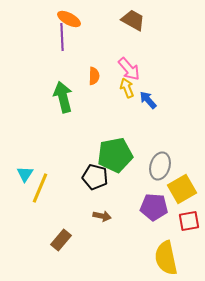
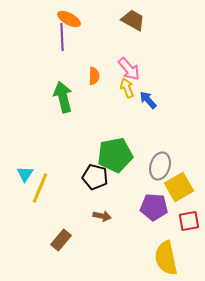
yellow square: moved 3 px left, 2 px up
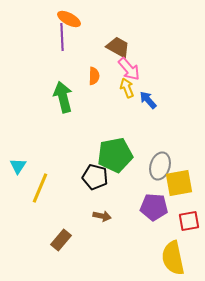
brown trapezoid: moved 15 px left, 27 px down
cyan triangle: moved 7 px left, 8 px up
yellow square: moved 4 px up; rotated 20 degrees clockwise
yellow semicircle: moved 7 px right
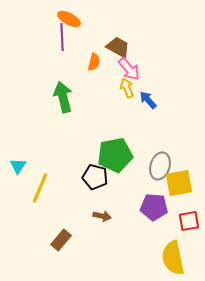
orange semicircle: moved 14 px up; rotated 12 degrees clockwise
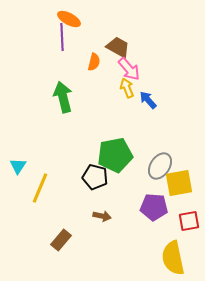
gray ellipse: rotated 16 degrees clockwise
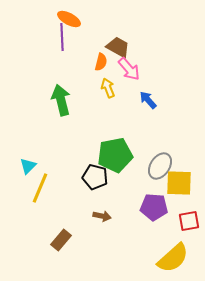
orange semicircle: moved 7 px right
yellow arrow: moved 19 px left
green arrow: moved 2 px left, 3 px down
cyan triangle: moved 10 px right; rotated 12 degrees clockwise
yellow square: rotated 12 degrees clockwise
yellow semicircle: rotated 120 degrees counterclockwise
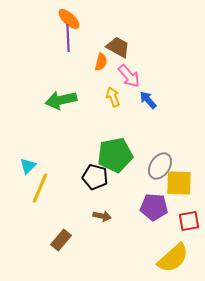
orange ellipse: rotated 15 degrees clockwise
purple line: moved 6 px right, 1 px down
pink arrow: moved 7 px down
yellow arrow: moved 5 px right, 9 px down
green arrow: rotated 88 degrees counterclockwise
